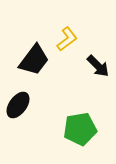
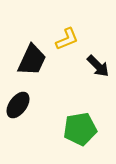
yellow L-shape: rotated 15 degrees clockwise
black trapezoid: moved 2 px left; rotated 12 degrees counterclockwise
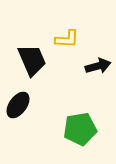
yellow L-shape: rotated 25 degrees clockwise
black trapezoid: rotated 48 degrees counterclockwise
black arrow: rotated 60 degrees counterclockwise
